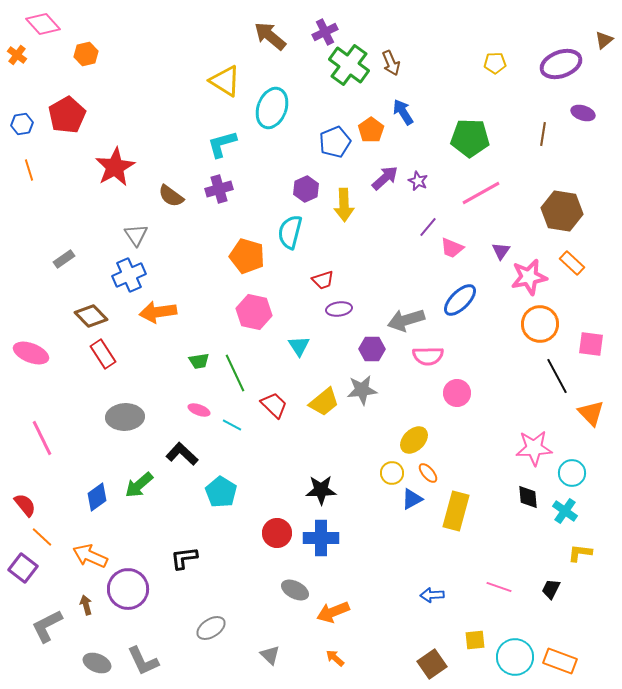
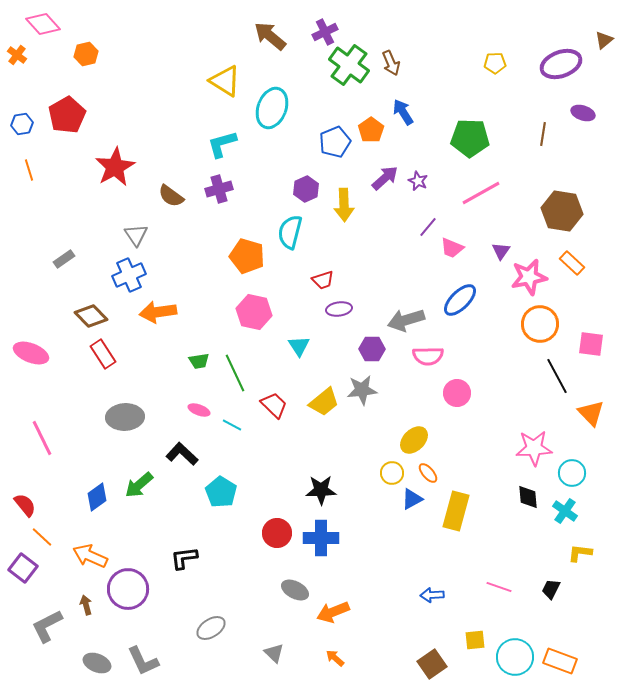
gray triangle at (270, 655): moved 4 px right, 2 px up
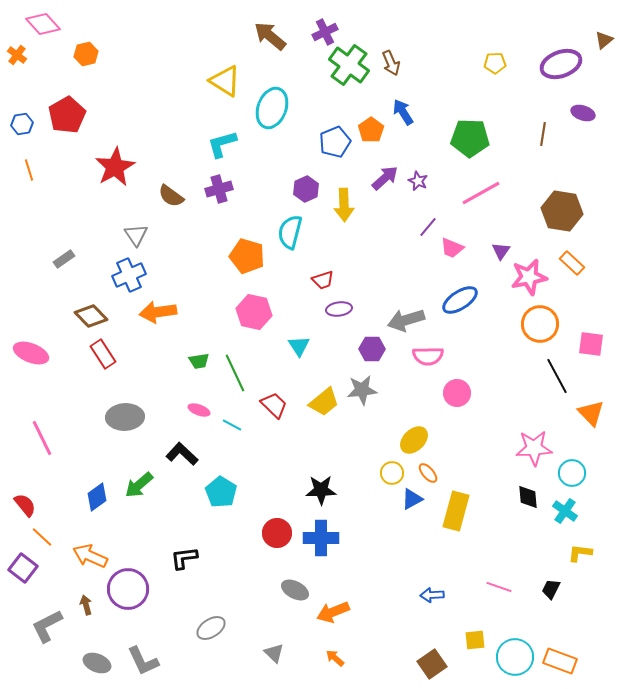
blue ellipse at (460, 300): rotated 12 degrees clockwise
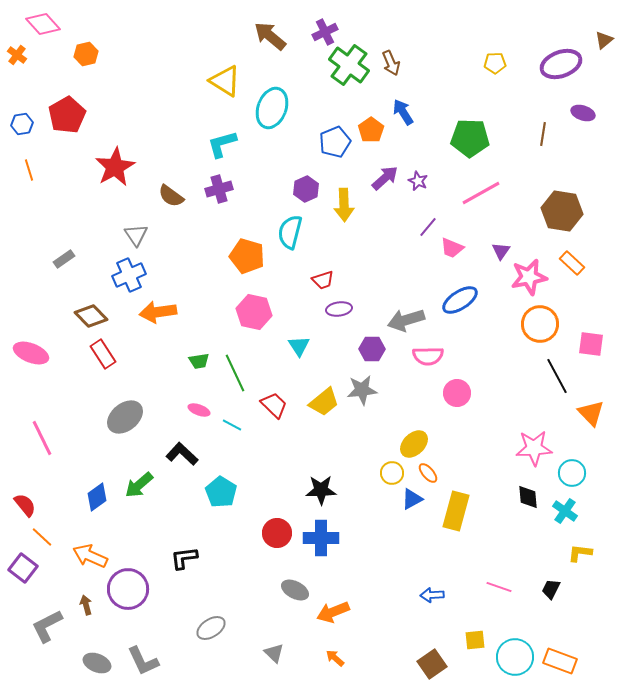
gray ellipse at (125, 417): rotated 36 degrees counterclockwise
yellow ellipse at (414, 440): moved 4 px down
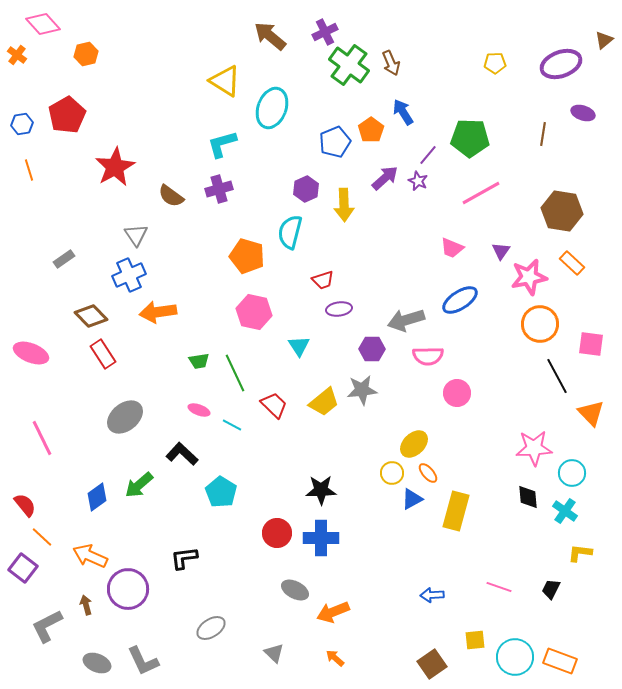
purple line at (428, 227): moved 72 px up
